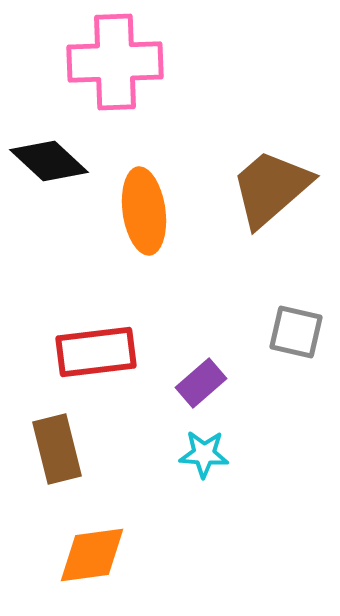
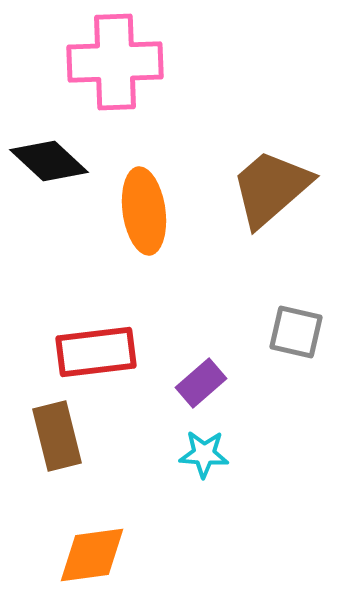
brown rectangle: moved 13 px up
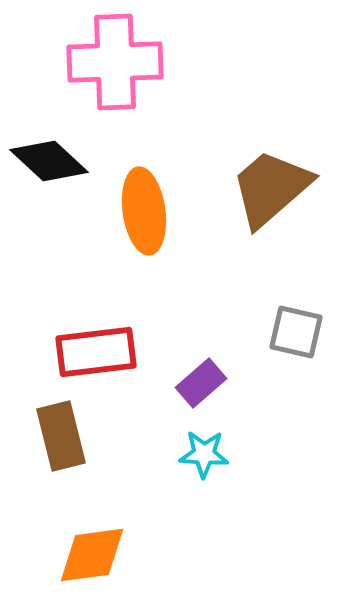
brown rectangle: moved 4 px right
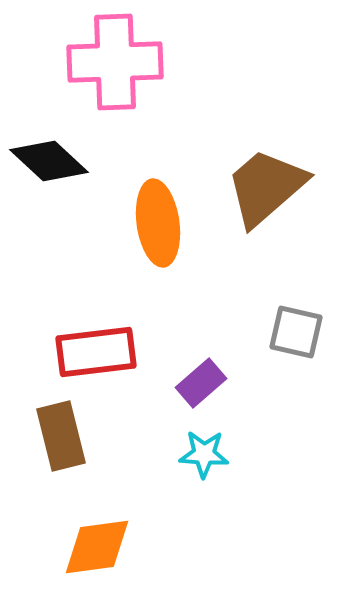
brown trapezoid: moved 5 px left, 1 px up
orange ellipse: moved 14 px right, 12 px down
orange diamond: moved 5 px right, 8 px up
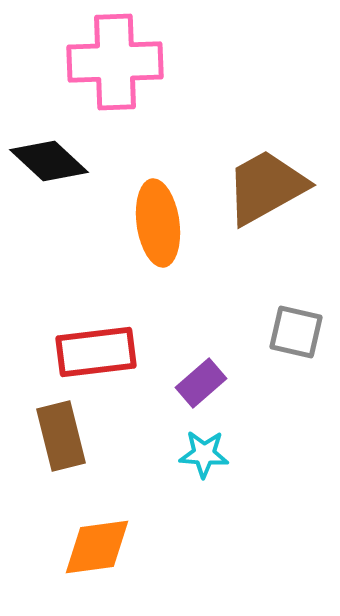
brown trapezoid: rotated 12 degrees clockwise
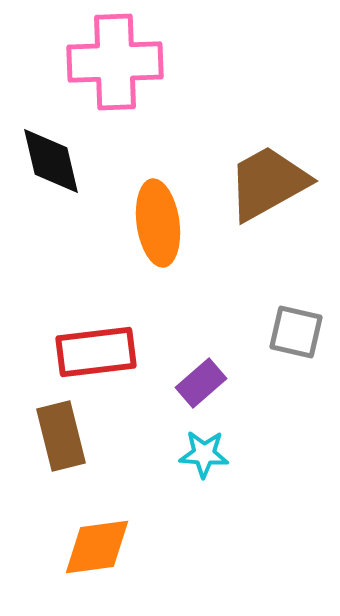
black diamond: moved 2 px right; rotated 34 degrees clockwise
brown trapezoid: moved 2 px right, 4 px up
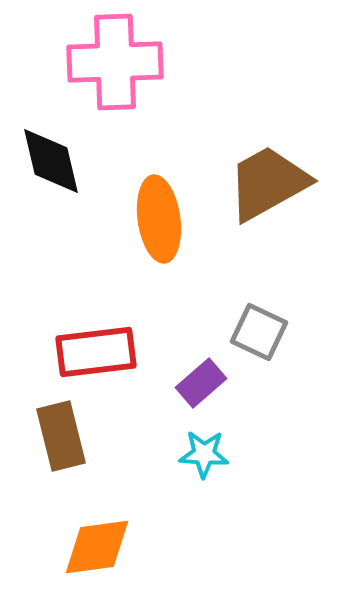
orange ellipse: moved 1 px right, 4 px up
gray square: moved 37 px left; rotated 12 degrees clockwise
